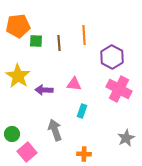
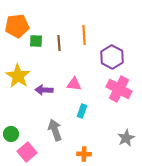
orange pentagon: moved 1 px left
green circle: moved 1 px left
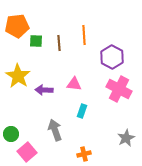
orange cross: rotated 16 degrees counterclockwise
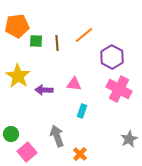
orange line: rotated 54 degrees clockwise
brown line: moved 2 px left
gray arrow: moved 2 px right, 6 px down
gray star: moved 3 px right, 1 px down
orange cross: moved 4 px left; rotated 32 degrees counterclockwise
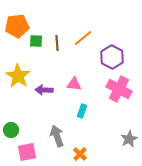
orange line: moved 1 px left, 3 px down
green circle: moved 4 px up
pink square: rotated 30 degrees clockwise
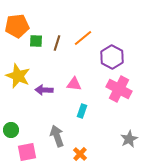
brown line: rotated 21 degrees clockwise
yellow star: rotated 10 degrees counterclockwise
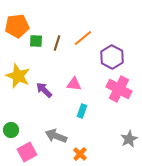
purple arrow: rotated 42 degrees clockwise
gray arrow: moved 1 px left; rotated 50 degrees counterclockwise
pink square: rotated 18 degrees counterclockwise
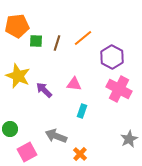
green circle: moved 1 px left, 1 px up
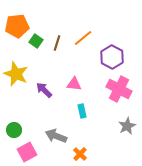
green square: rotated 32 degrees clockwise
yellow star: moved 2 px left, 2 px up
cyan rectangle: rotated 32 degrees counterclockwise
green circle: moved 4 px right, 1 px down
gray star: moved 2 px left, 13 px up
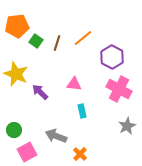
purple arrow: moved 4 px left, 2 px down
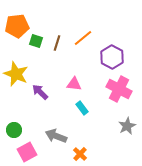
green square: rotated 16 degrees counterclockwise
cyan rectangle: moved 3 px up; rotated 24 degrees counterclockwise
